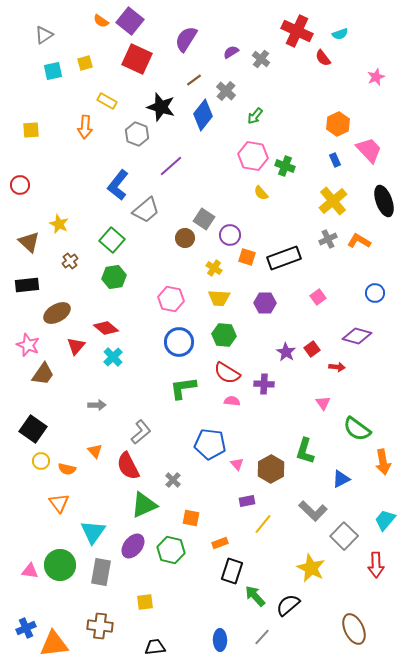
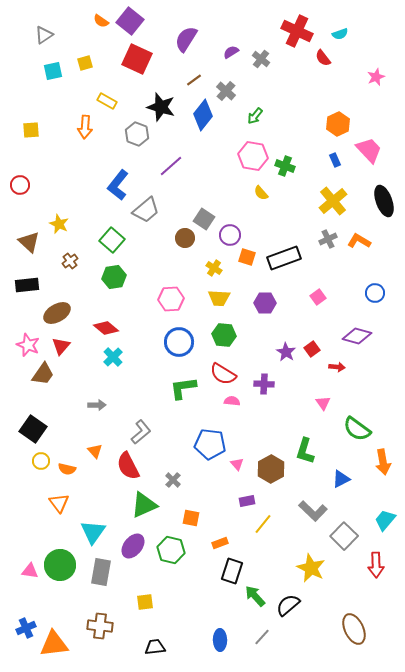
pink hexagon at (171, 299): rotated 15 degrees counterclockwise
red triangle at (76, 346): moved 15 px left
red semicircle at (227, 373): moved 4 px left, 1 px down
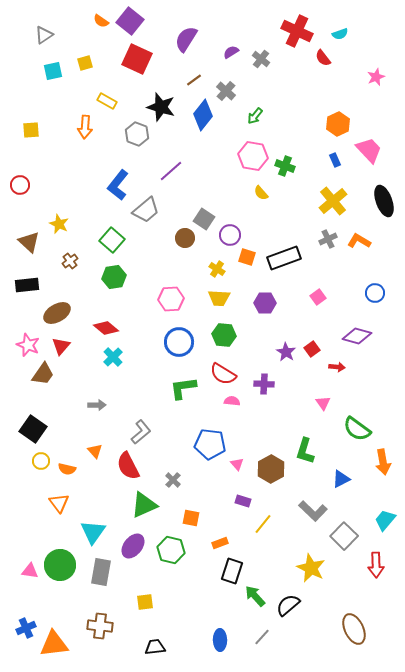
purple line at (171, 166): moved 5 px down
yellow cross at (214, 268): moved 3 px right, 1 px down
purple rectangle at (247, 501): moved 4 px left; rotated 28 degrees clockwise
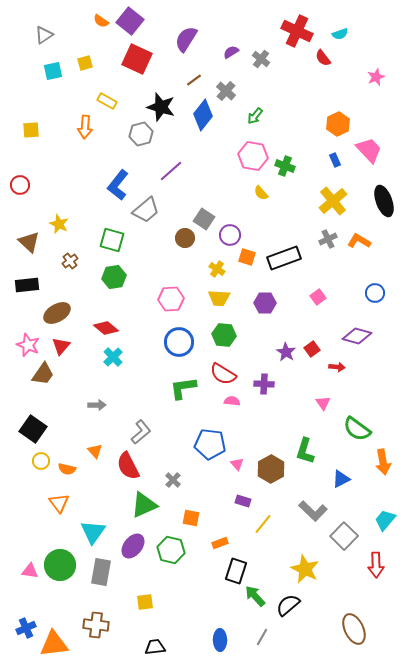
gray hexagon at (137, 134): moved 4 px right; rotated 25 degrees clockwise
green square at (112, 240): rotated 25 degrees counterclockwise
yellow star at (311, 568): moved 6 px left, 1 px down
black rectangle at (232, 571): moved 4 px right
brown cross at (100, 626): moved 4 px left, 1 px up
gray line at (262, 637): rotated 12 degrees counterclockwise
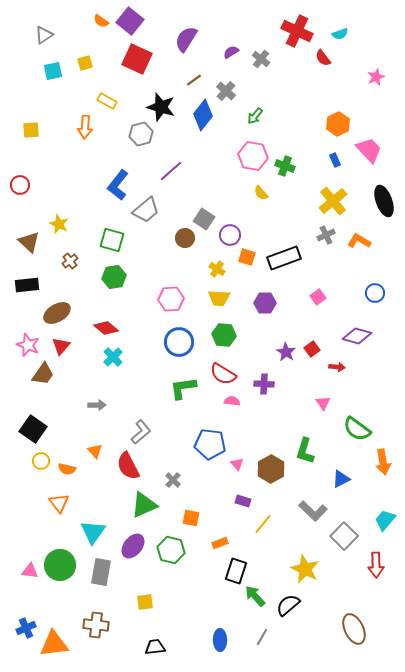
gray cross at (328, 239): moved 2 px left, 4 px up
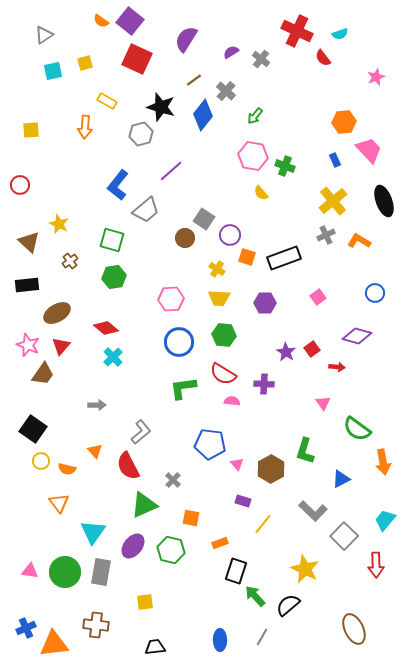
orange hexagon at (338, 124): moved 6 px right, 2 px up; rotated 20 degrees clockwise
green circle at (60, 565): moved 5 px right, 7 px down
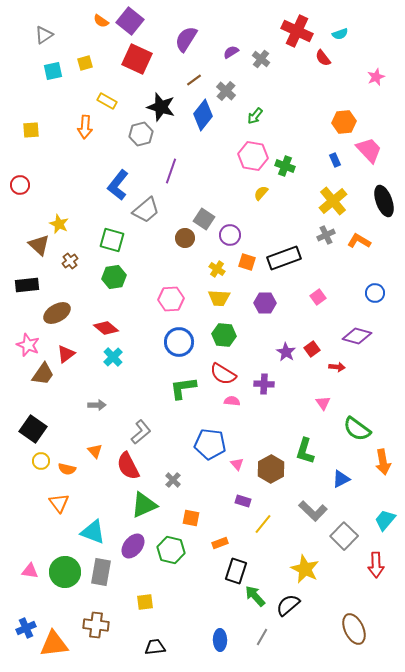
purple line at (171, 171): rotated 30 degrees counterclockwise
yellow semicircle at (261, 193): rotated 84 degrees clockwise
brown triangle at (29, 242): moved 10 px right, 3 px down
orange square at (247, 257): moved 5 px down
red triangle at (61, 346): moved 5 px right, 8 px down; rotated 12 degrees clockwise
cyan triangle at (93, 532): rotated 44 degrees counterclockwise
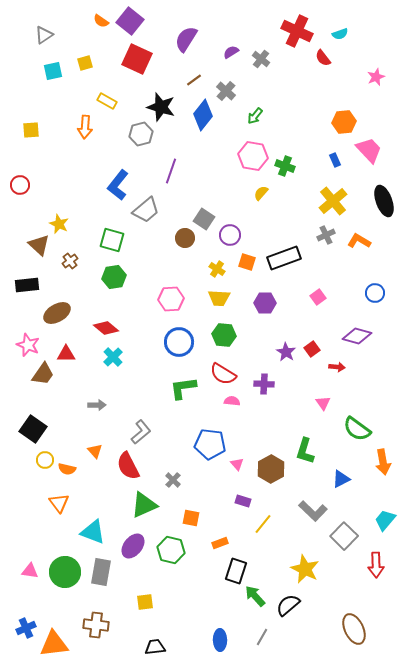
red triangle at (66, 354): rotated 36 degrees clockwise
yellow circle at (41, 461): moved 4 px right, 1 px up
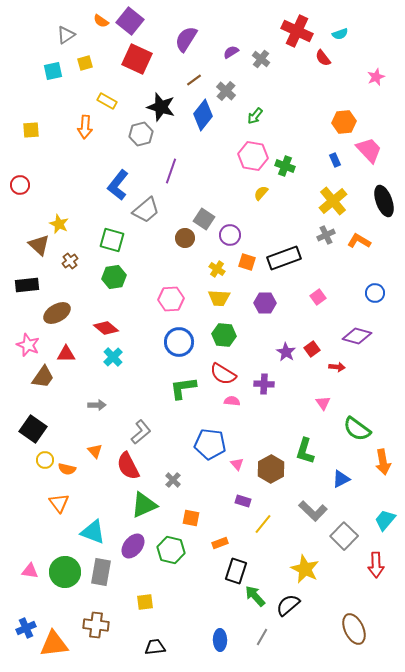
gray triangle at (44, 35): moved 22 px right
brown trapezoid at (43, 374): moved 3 px down
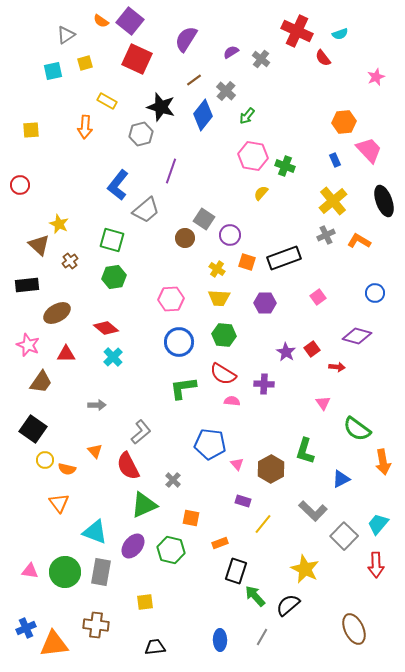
green arrow at (255, 116): moved 8 px left
brown trapezoid at (43, 377): moved 2 px left, 5 px down
cyan trapezoid at (385, 520): moved 7 px left, 4 px down
cyan triangle at (93, 532): moved 2 px right
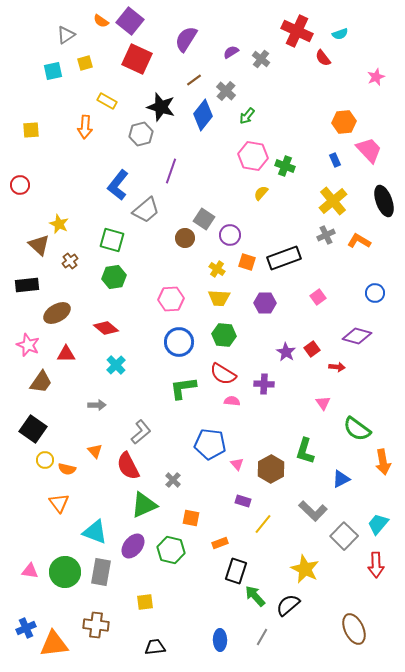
cyan cross at (113, 357): moved 3 px right, 8 px down
